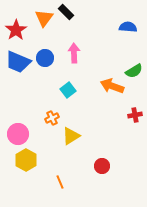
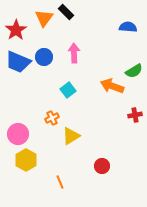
blue circle: moved 1 px left, 1 px up
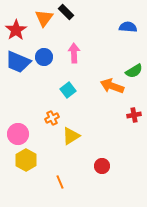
red cross: moved 1 px left
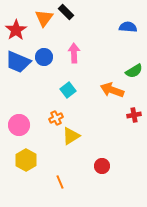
orange arrow: moved 4 px down
orange cross: moved 4 px right
pink circle: moved 1 px right, 9 px up
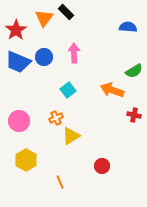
red cross: rotated 24 degrees clockwise
pink circle: moved 4 px up
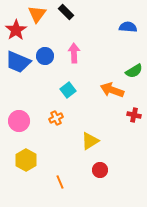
orange triangle: moved 7 px left, 4 px up
blue circle: moved 1 px right, 1 px up
yellow triangle: moved 19 px right, 5 px down
red circle: moved 2 px left, 4 px down
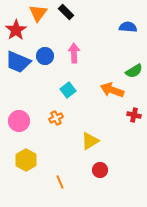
orange triangle: moved 1 px right, 1 px up
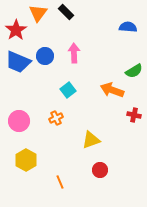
yellow triangle: moved 1 px right, 1 px up; rotated 12 degrees clockwise
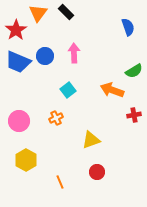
blue semicircle: rotated 66 degrees clockwise
red cross: rotated 24 degrees counterclockwise
red circle: moved 3 px left, 2 px down
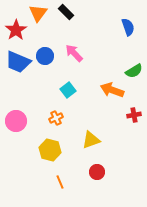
pink arrow: rotated 42 degrees counterclockwise
pink circle: moved 3 px left
yellow hexagon: moved 24 px right, 10 px up; rotated 15 degrees counterclockwise
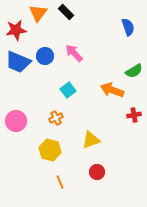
red star: rotated 25 degrees clockwise
